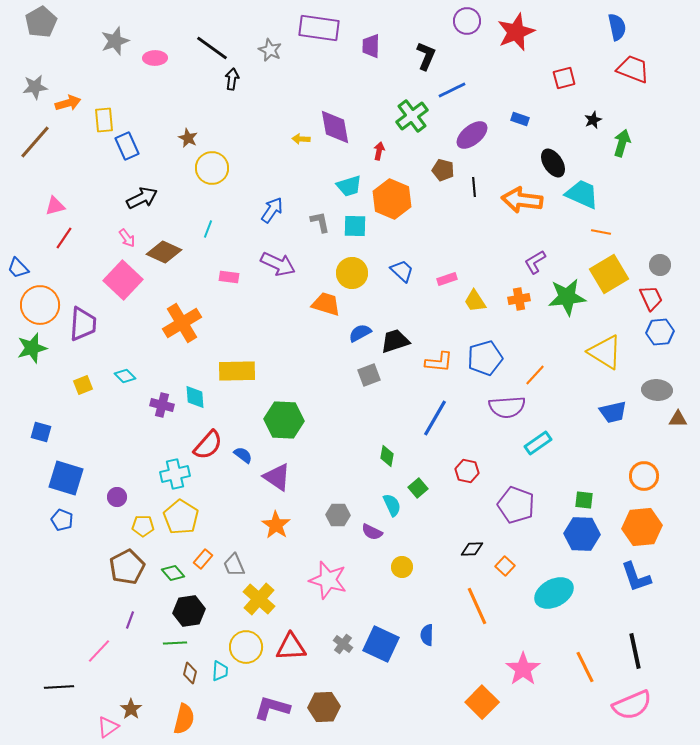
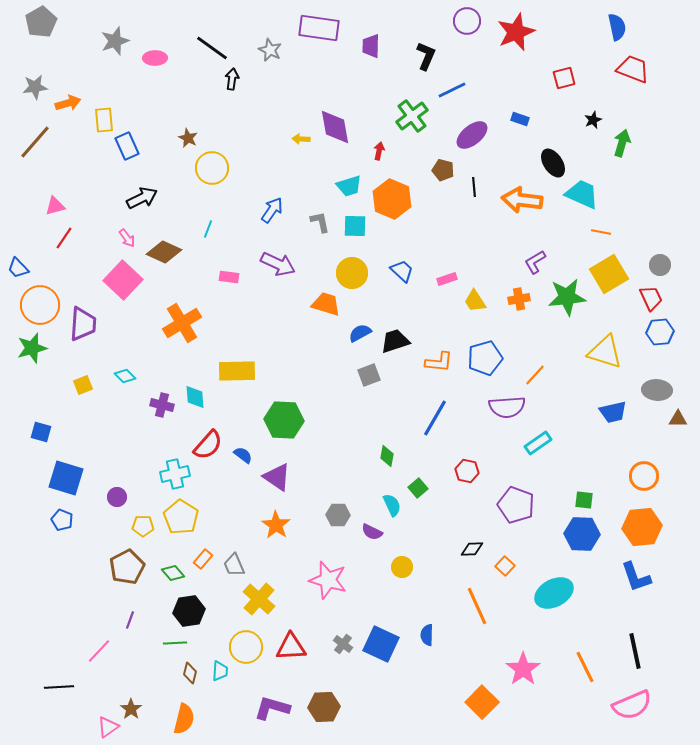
yellow triangle at (605, 352): rotated 15 degrees counterclockwise
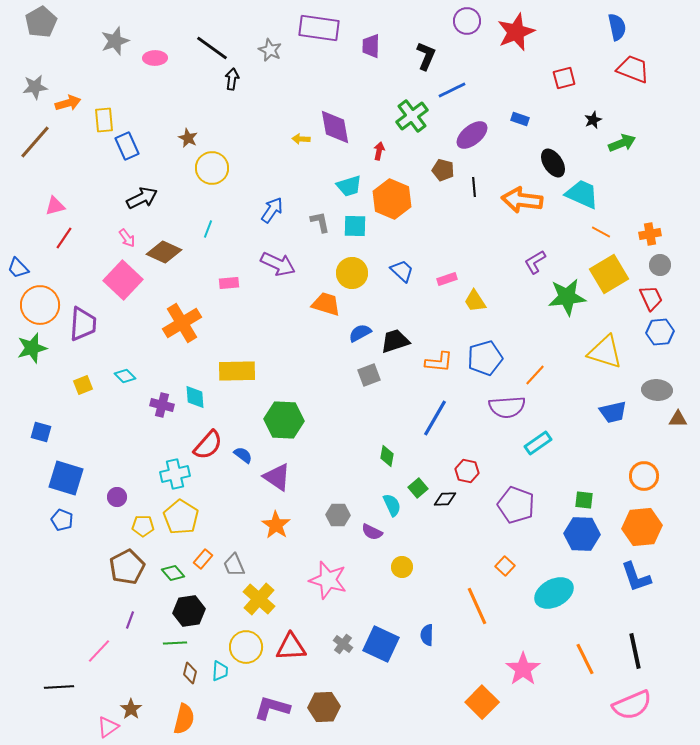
green arrow at (622, 143): rotated 52 degrees clockwise
orange line at (601, 232): rotated 18 degrees clockwise
pink rectangle at (229, 277): moved 6 px down; rotated 12 degrees counterclockwise
orange cross at (519, 299): moved 131 px right, 65 px up
black diamond at (472, 549): moved 27 px left, 50 px up
orange line at (585, 667): moved 8 px up
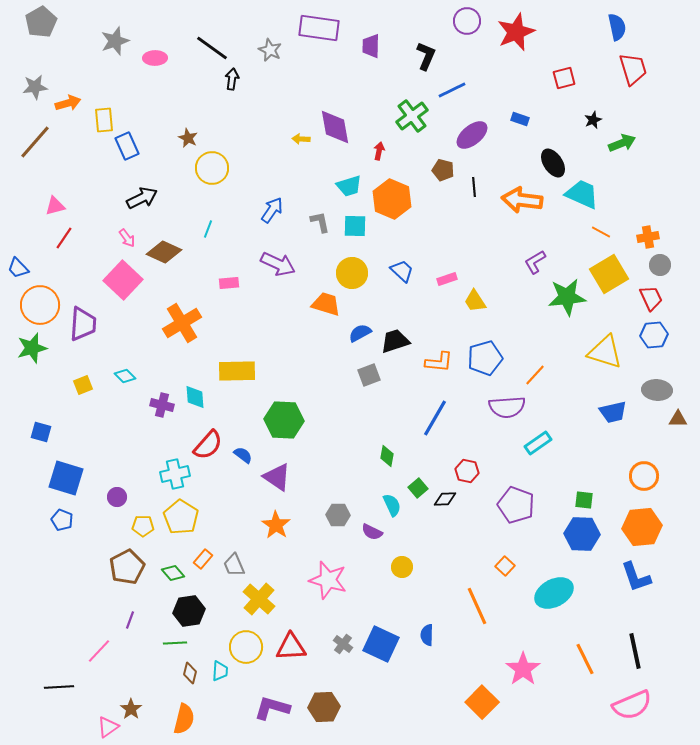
red trapezoid at (633, 69): rotated 52 degrees clockwise
orange cross at (650, 234): moved 2 px left, 3 px down
blue hexagon at (660, 332): moved 6 px left, 3 px down
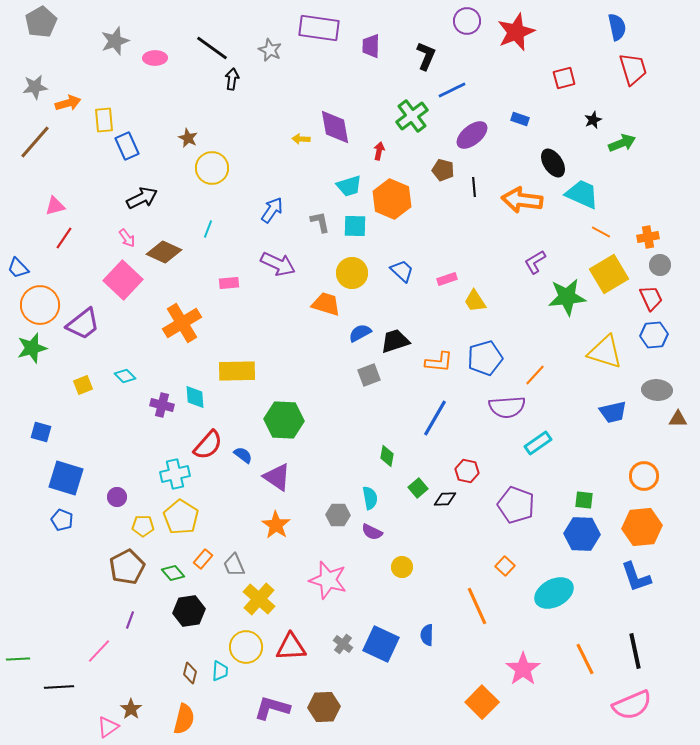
purple trapezoid at (83, 324): rotated 48 degrees clockwise
cyan semicircle at (392, 505): moved 22 px left, 7 px up; rotated 15 degrees clockwise
green line at (175, 643): moved 157 px left, 16 px down
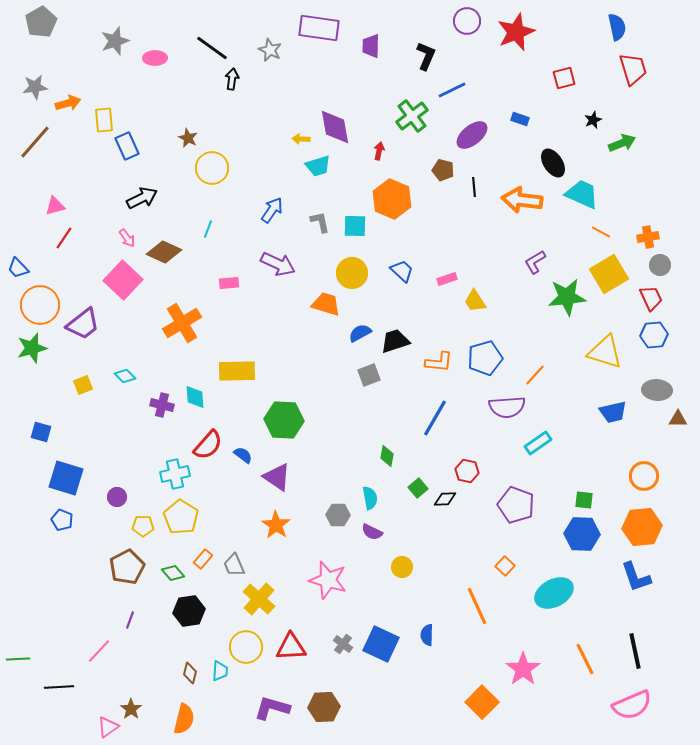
cyan trapezoid at (349, 186): moved 31 px left, 20 px up
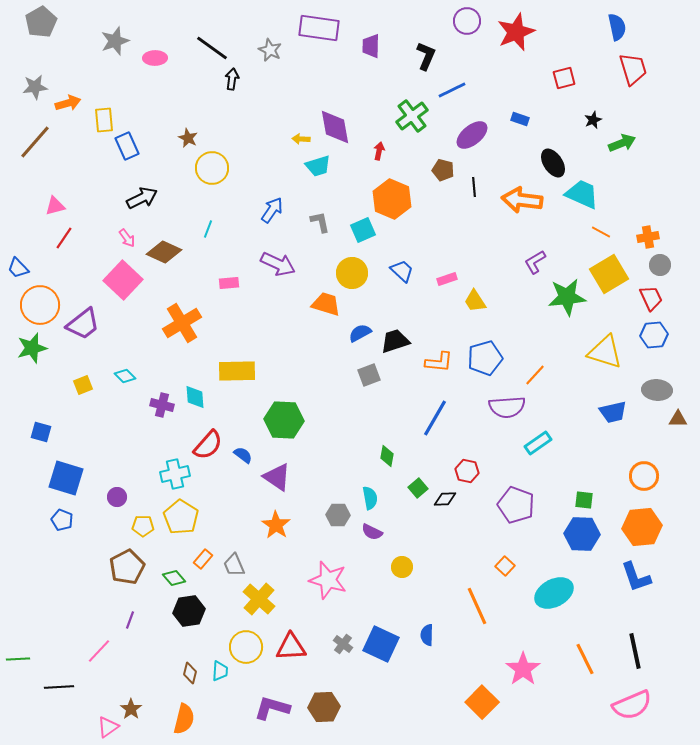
cyan square at (355, 226): moved 8 px right, 4 px down; rotated 25 degrees counterclockwise
green diamond at (173, 573): moved 1 px right, 5 px down
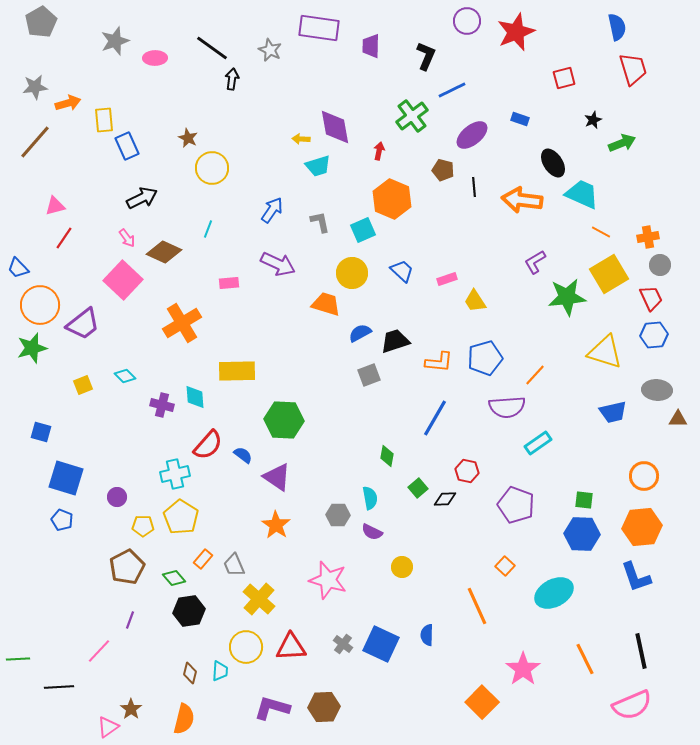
black line at (635, 651): moved 6 px right
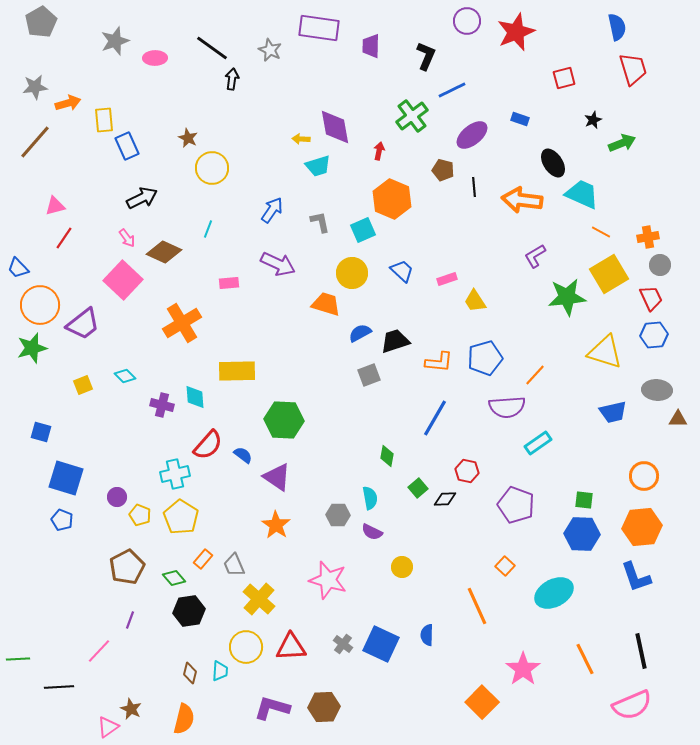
purple L-shape at (535, 262): moved 6 px up
yellow pentagon at (143, 526): moved 3 px left, 11 px up; rotated 20 degrees clockwise
brown star at (131, 709): rotated 10 degrees counterclockwise
